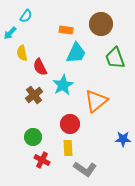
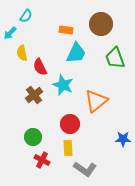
cyan star: rotated 20 degrees counterclockwise
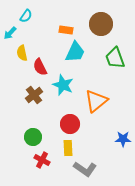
cyan trapezoid: moved 1 px left, 1 px up
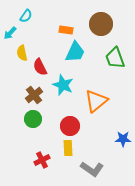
red circle: moved 2 px down
green circle: moved 18 px up
red cross: rotated 35 degrees clockwise
gray L-shape: moved 7 px right
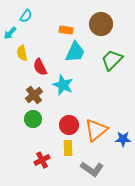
green trapezoid: moved 3 px left, 2 px down; rotated 65 degrees clockwise
orange triangle: moved 29 px down
red circle: moved 1 px left, 1 px up
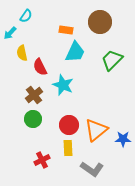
brown circle: moved 1 px left, 2 px up
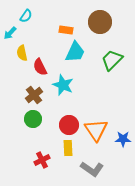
orange triangle: rotated 25 degrees counterclockwise
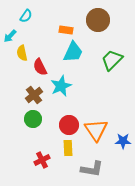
brown circle: moved 2 px left, 2 px up
cyan arrow: moved 3 px down
cyan trapezoid: moved 2 px left
cyan star: moved 2 px left, 1 px down; rotated 25 degrees clockwise
blue star: moved 2 px down
gray L-shape: rotated 25 degrees counterclockwise
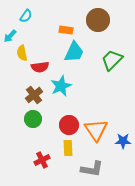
cyan trapezoid: moved 1 px right
red semicircle: rotated 72 degrees counterclockwise
